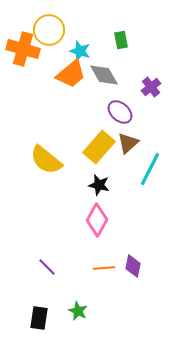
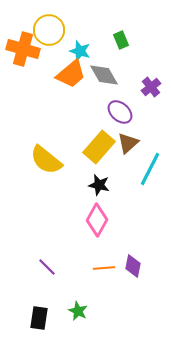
green rectangle: rotated 12 degrees counterclockwise
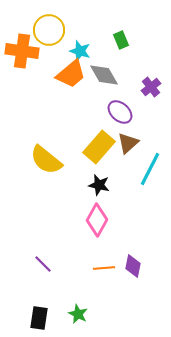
orange cross: moved 1 px left, 2 px down; rotated 8 degrees counterclockwise
purple line: moved 4 px left, 3 px up
green star: moved 3 px down
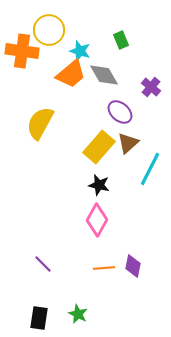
purple cross: rotated 12 degrees counterclockwise
yellow semicircle: moved 6 px left, 37 px up; rotated 80 degrees clockwise
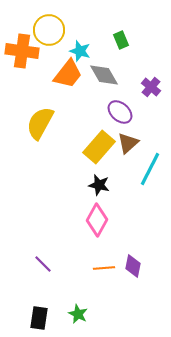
orange trapezoid: moved 3 px left; rotated 12 degrees counterclockwise
